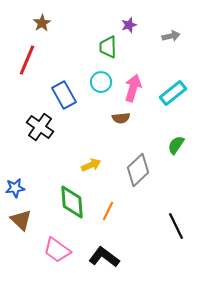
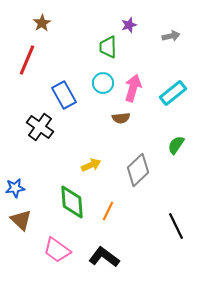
cyan circle: moved 2 px right, 1 px down
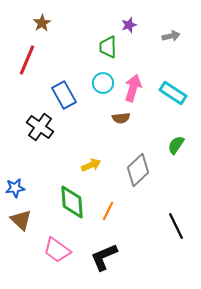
cyan rectangle: rotated 72 degrees clockwise
black L-shape: rotated 60 degrees counterclockwise
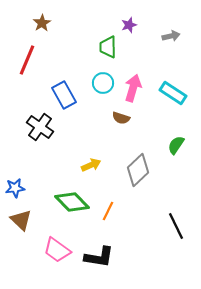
brown semicircle: rotated 24 degrees clockwise
green diamond: rotated 40 degrees counterclockwise
black L-shape: moved 5 px left; rotated 148 degrees counterclockwise
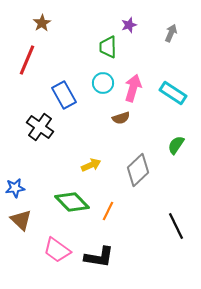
gray arrow: moved 3 px up; rotated 54 degrees counterclockwise
brown semicircle: rotated 36 degrees counterclockwise
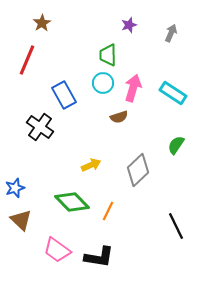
green trapezoid: moved 8 px down
brown semicircle: moved 2 px left, 1 px up
blue star: rotated 12 degrees counterclockwise
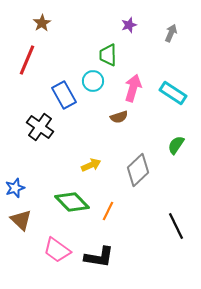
cyan circle: moved 10 px left, 2 px up
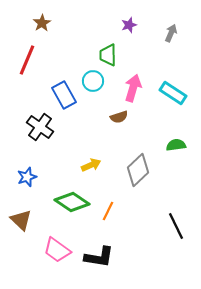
green semicircle: rotated 48 degrees clockwise
blue star: moved 12 px right, 11 px up
green diamond: rotated 12 degrees counterclockwise
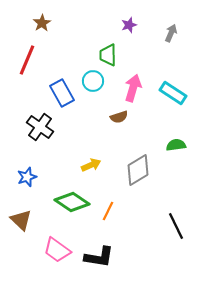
blue rectangle: moved 2 px left, 2 px up
gray diamond: rotated 12 degrees clockwise
